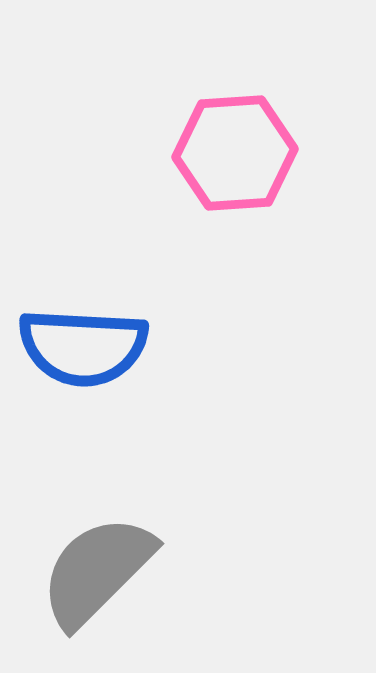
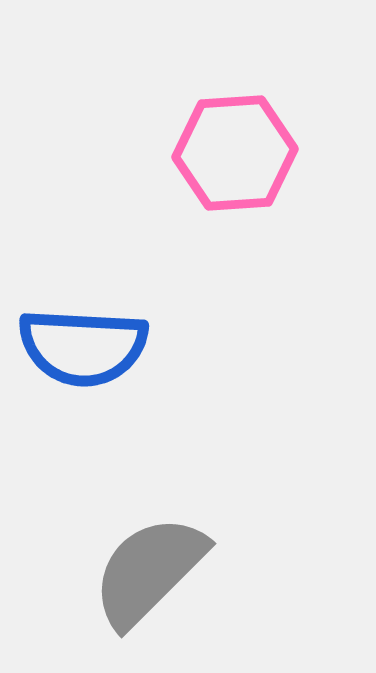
gray semicircle: moved 52 px right
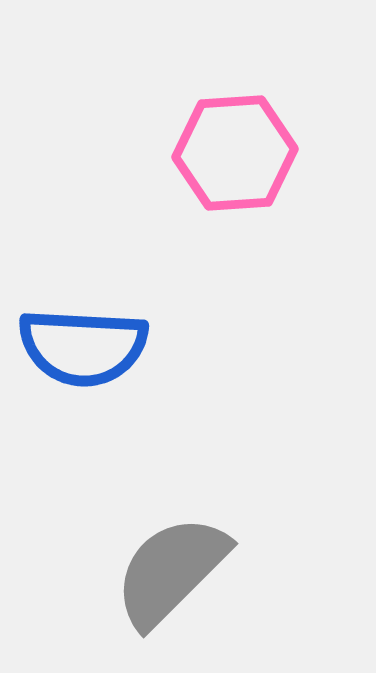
gray semicircle: moved 22 px right
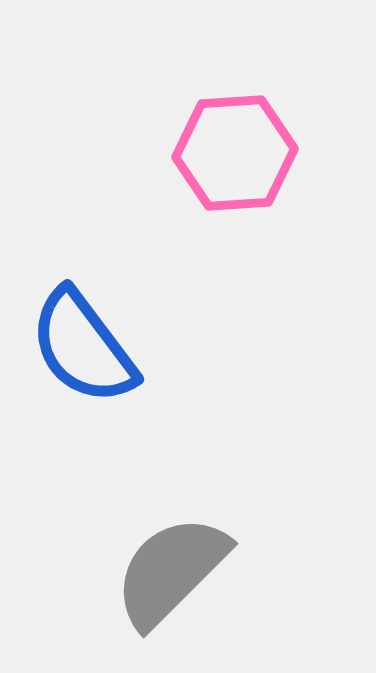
blue semicircle: rotated 50 degrees clockwise
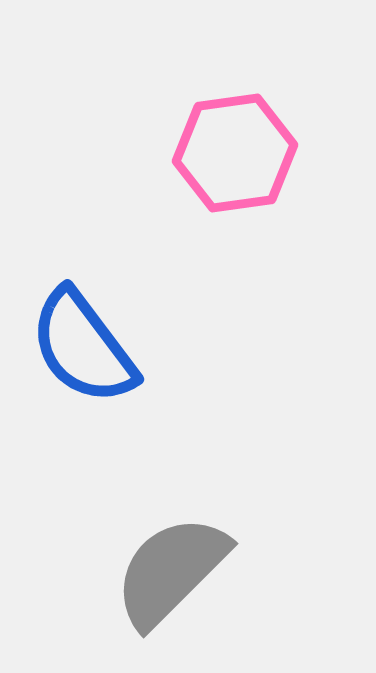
pink hexagon: rotated 4 degrees counterclockwise
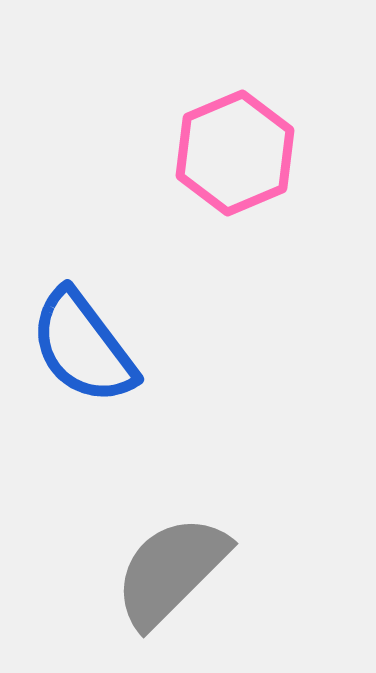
pink hexagon: rotated 15 degrees counterclockwise
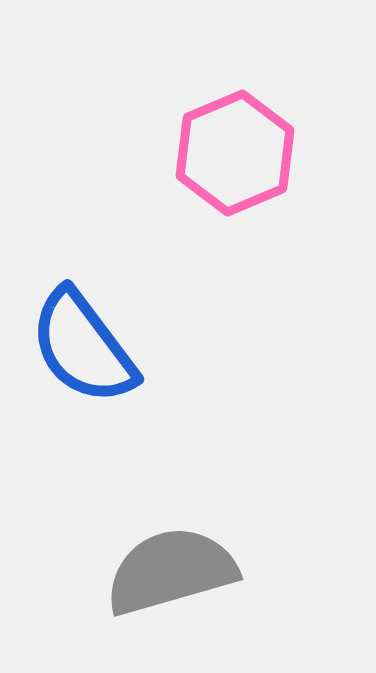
gray semicircle: rotated 29 degrees clockwise
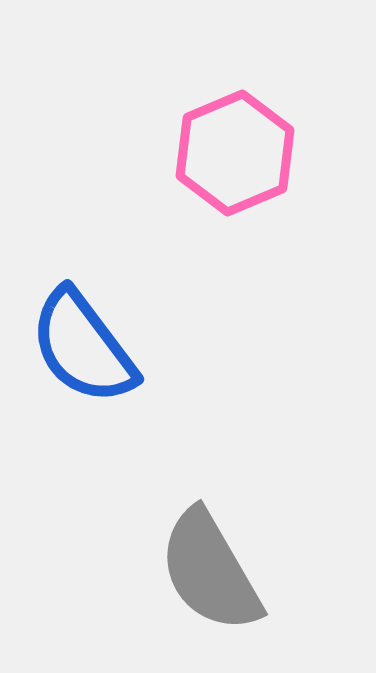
gray semicircle: moved 39 px right; rotated 104 degrees counterclockwise
